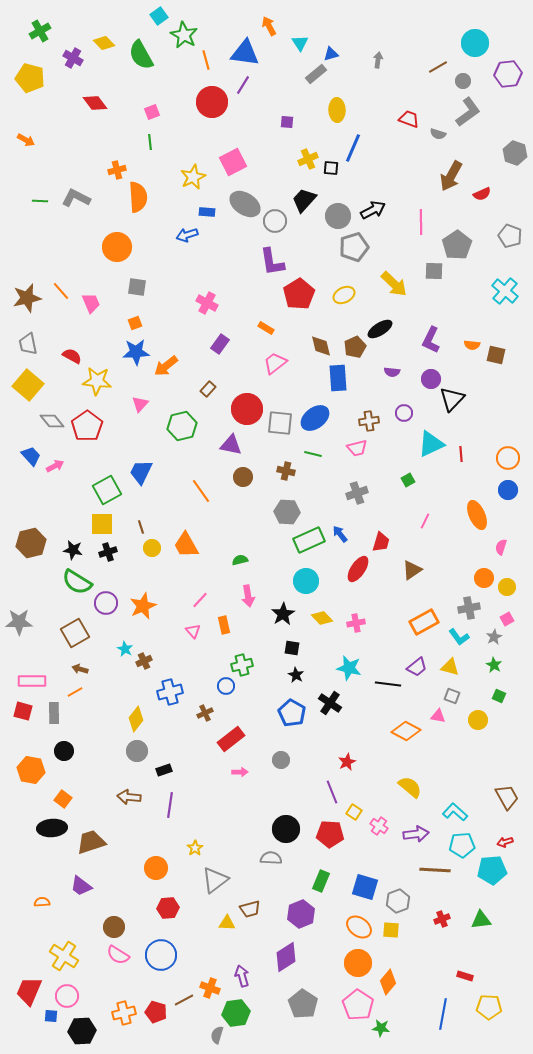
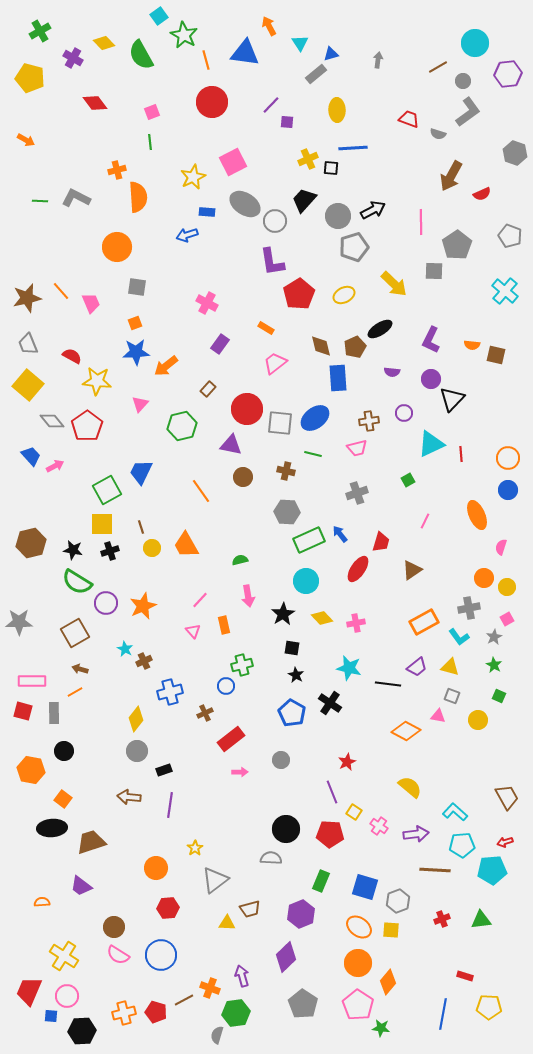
purple line at (243, 85): moved 28 px right, 20 px down; rotated 12 degrees clockwise
blue line at (353, 148): rotated 64 degrees clockwise
gray trapezoid at (28, 344): rotated 10 degrees counterclockwise
black cross at (108, 552): moved 2 px right, 1 px up
purple diamond at (286, 957): rotated 12 degrees counterclockwise
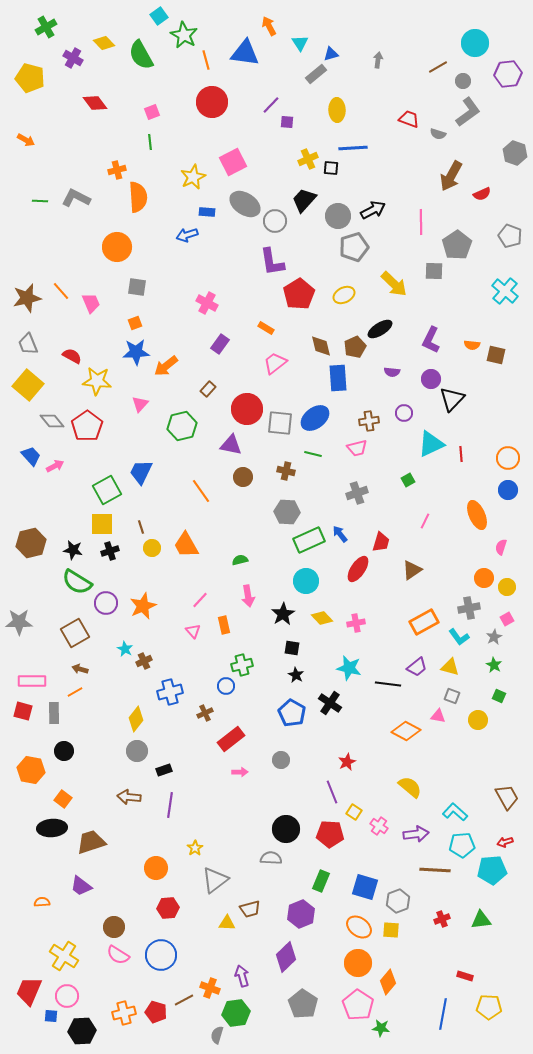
green cross at (40, 31): moved 6 px right, 4 px up
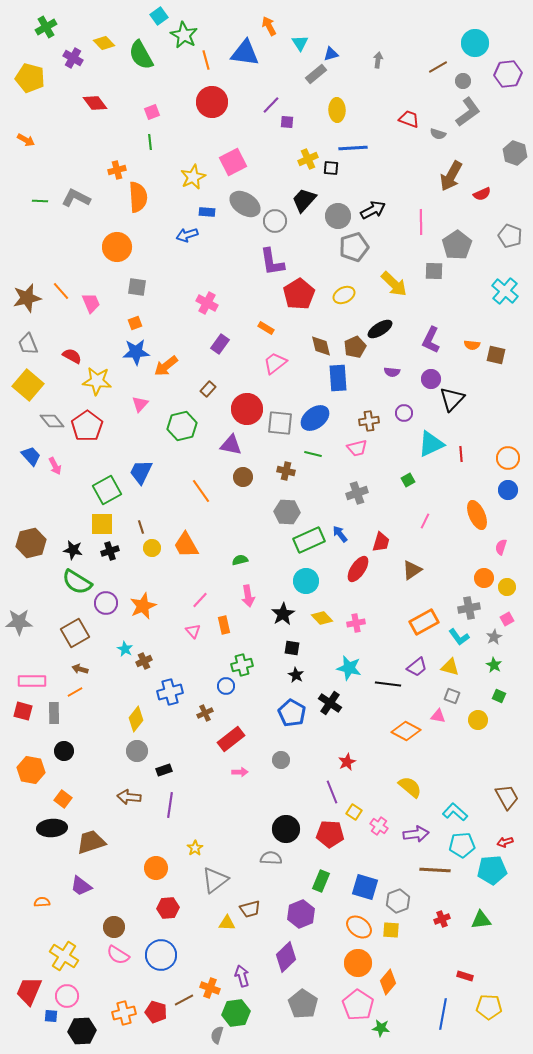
pink arrow at (55, 466): rotated 90 degrees clockwise
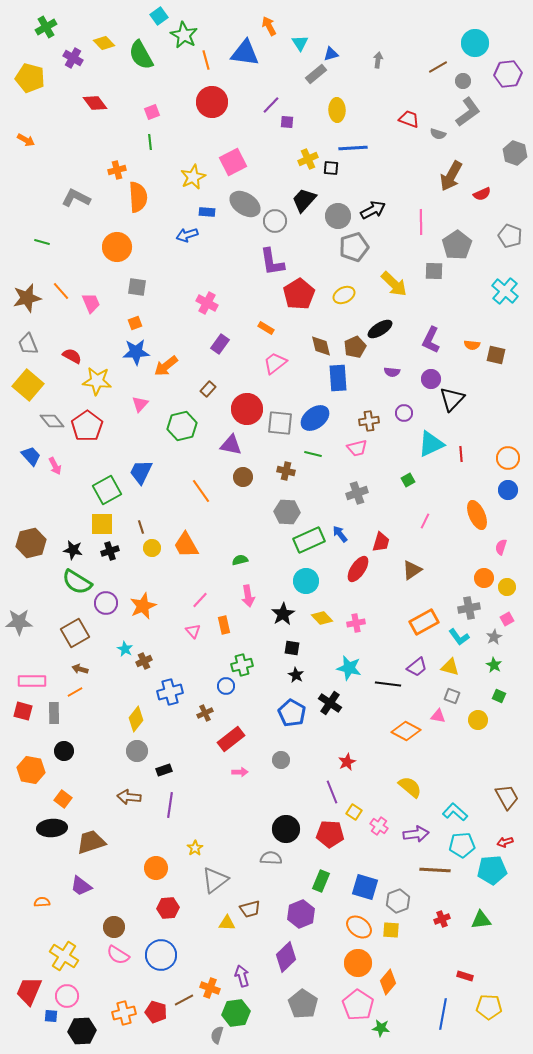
green line at (40, 201): moved 2 px right, 41 px down; rotated 14 degrees clockwise
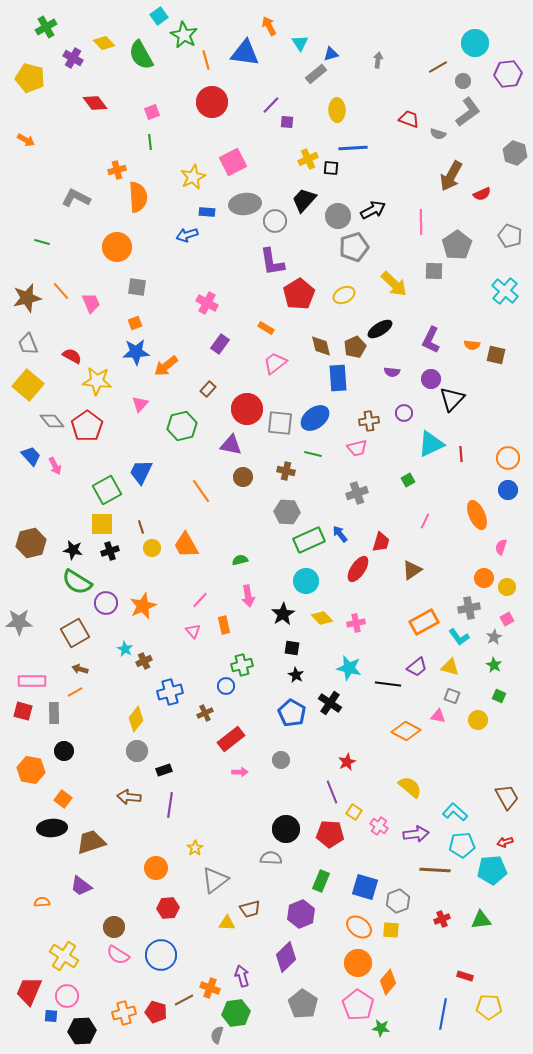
gray ellipse at (245, 204): rotated 40 degrees counterclockwise
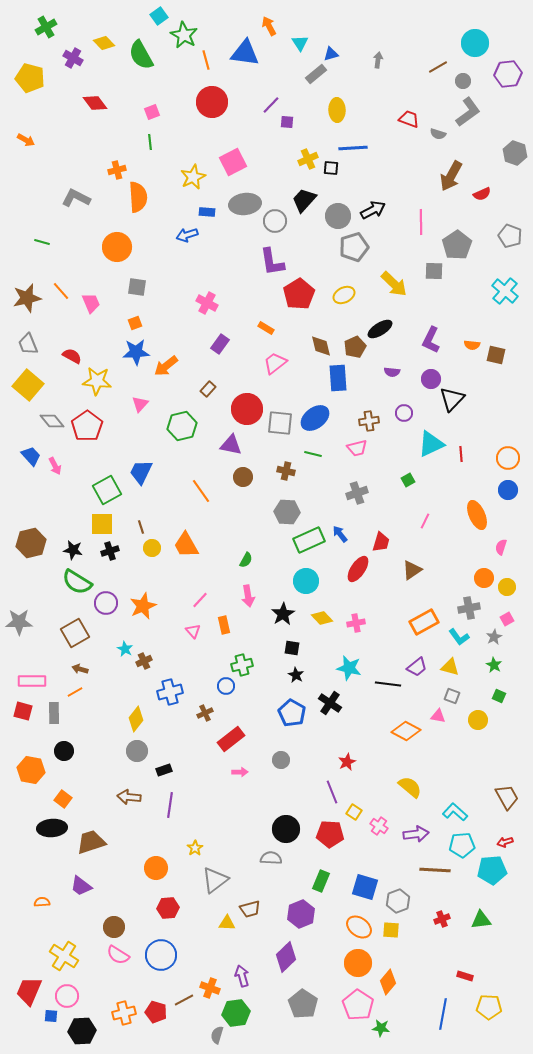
green semicircle at (240, 560): moved 6 px right; rotated 133 degrees clockwise
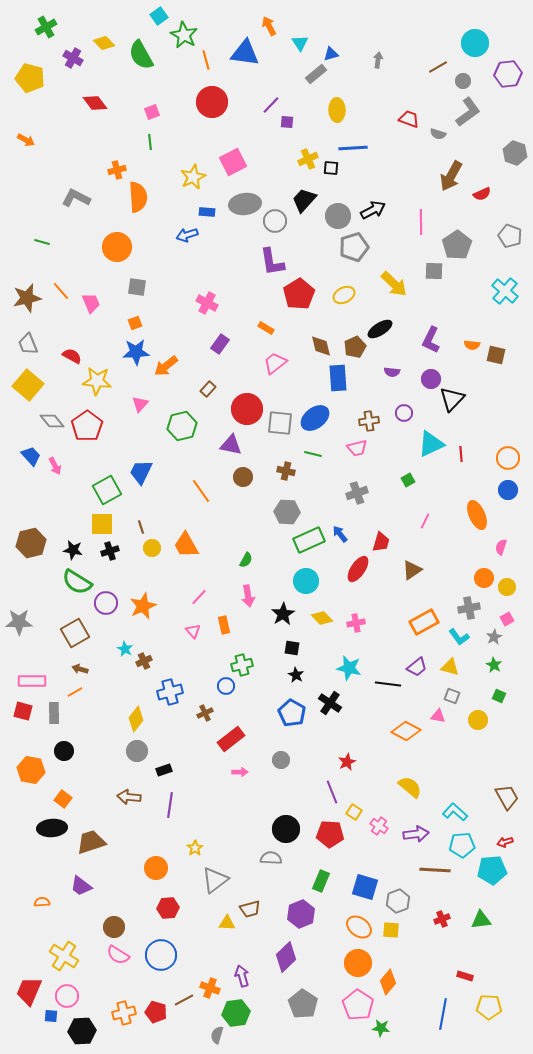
pink line at (200, 600): moved 1 px left, 3 px up
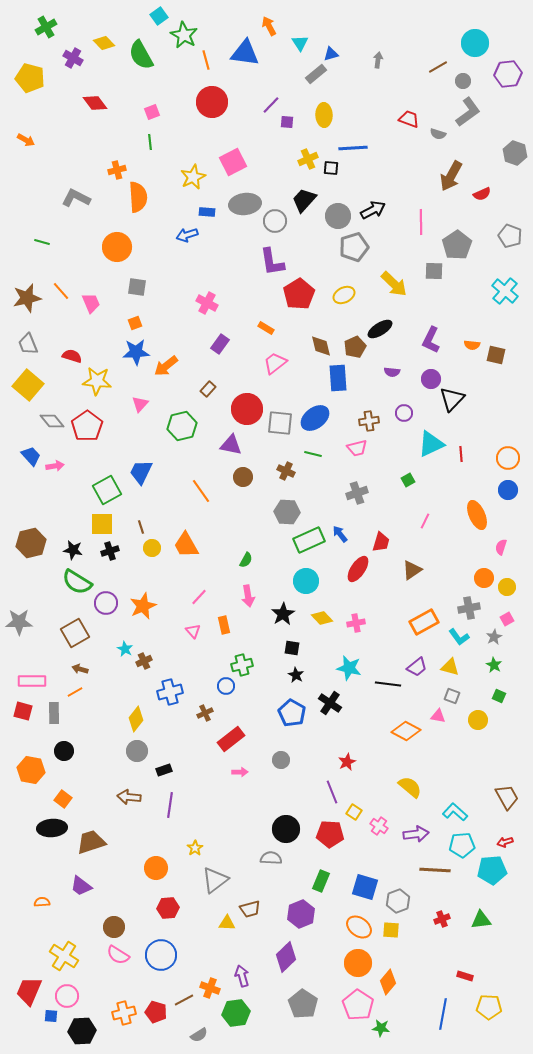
yellow ellipse at (337, 110): moved 13 px left, 5 px down
red semicircle at (72, 356): rotated 12 degrees counterclockwise
pink arrow at (55, 466): rotated 72 degrees counterclockwise
brown cross at (286, 471): rotated 12 degrees clockwise
gray semicircle at (217, 1035): moved 18 px left; rotated 138 degrees counterclockwise
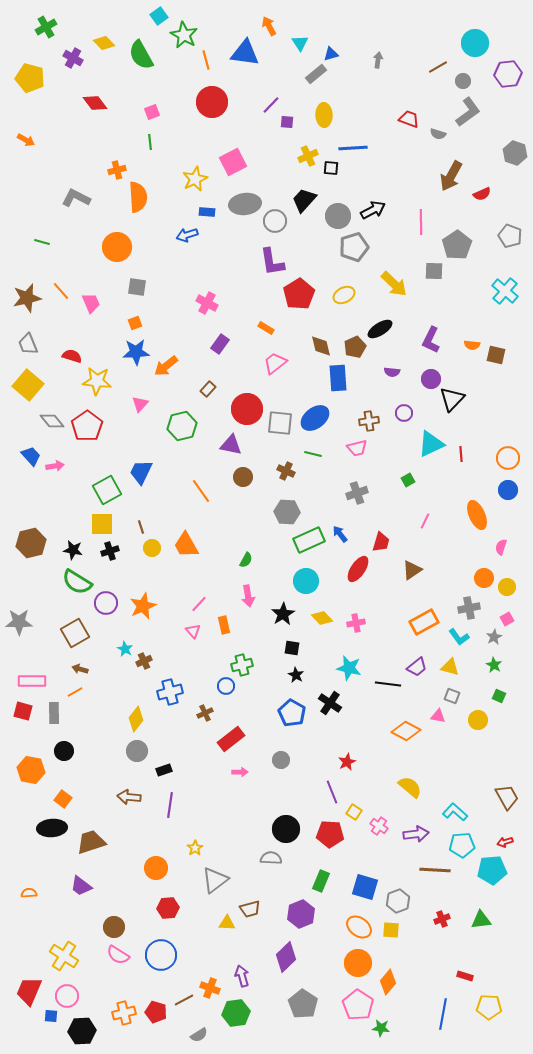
yellow cross at (308, 159): moved 3 px up
yellow star at (193, 177): moved 2 px right, 2 px down
pink line at (199, 597): moved 7 px down
orange semicircle at (42, 902): moved 13 px left, 9 px up
